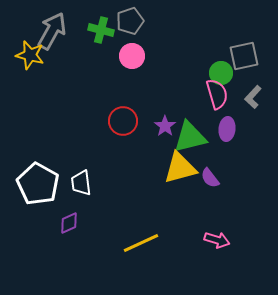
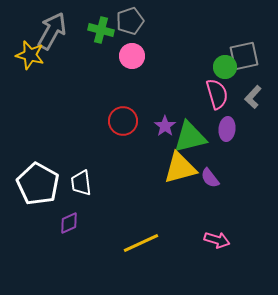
green circle: moved 4 px right, 6 px up
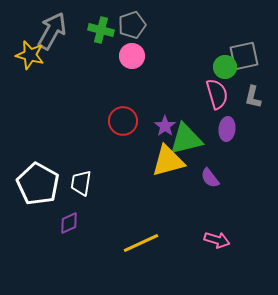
gray pentagon: moved 2 px right, 4 px down
gray L-shape: rotated 30 degrees counterclockwise
green triangle: moved 4 px left, 2 px down
yellow triangle: moved 12 px left, 7 px up
white trapezoid: rotated 16 degrees clockwise
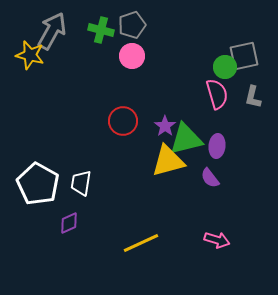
purple ellipse: moved 10 px left, 17 px down
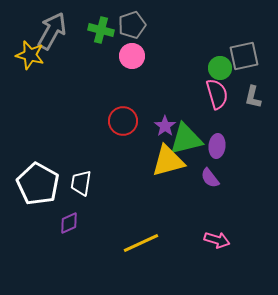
green circle: moved 5 px left, 1 px down
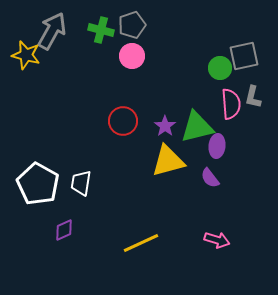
yellow star: moved 4 px left
pink semicircle: moved 14 px right, 10 px down; rotated 12 degrees clockwise
green triangle: moved 11 px right, 12 px up
purple diamond: moved 5 px left, 7 px down
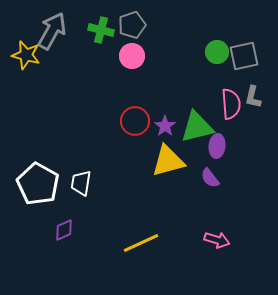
green circle: moved 3 px left, 16 px up
red circle: moved 12 px right
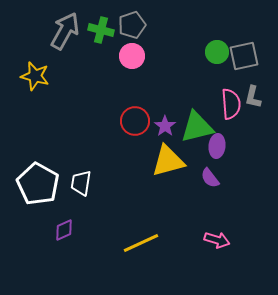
gray arrow: moved 13 px right
yellow star: moved 9 px right, 21 px down
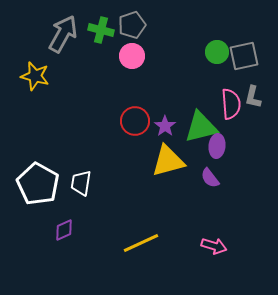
gray arrow: moved 2 px left, 3 px down
green triangle: moved 4 px right
pink arrow: moved 3 px left, 6 px down
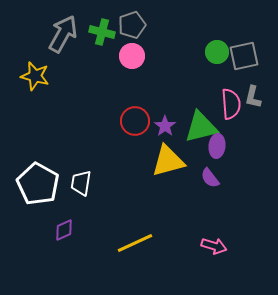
green cross: moved 1 px right, 2 px down
yellow line: moved 6 px left
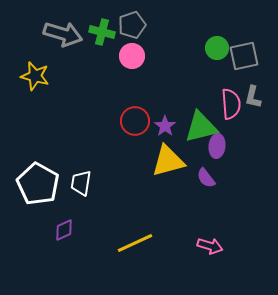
gray arrow: rotated 78 degrees clockwise
green circle: moved 4 px up
purple semicircle: moved 4 px left
pink arrow: moved 4 px left
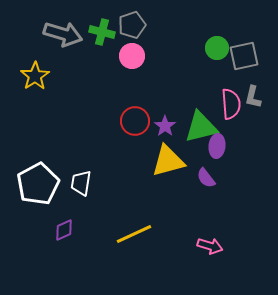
yellow star: rotated 24 degrees clockwise
white pentagon: rotated 15 degrees clockwise
yellow line: moved 1 px left, 9 px up
